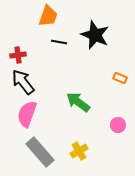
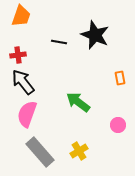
orange trapezoid: moved 27 px left
orange rectangle: rotated 56 degrees clockwise
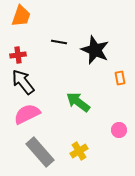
black star: moved 15 px down
pink semicircle: rotated 44 degrees clockwise
pink circle: moved 1 px right, 5 px down
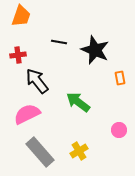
black arrow: moved 14 px right, 1 px up
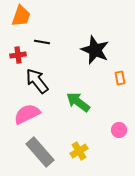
black line: moved 17 px left
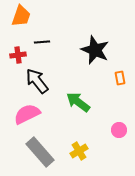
black line: rotated 14 degrees counterclockwise
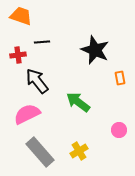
orange trapezoid: rotated 90 degrees counterclockwise
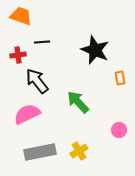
green arrow: rotated 10 degrees clockwise
gray rectangle: rotated 60 degrees counterclockwise
